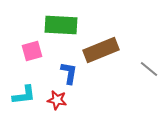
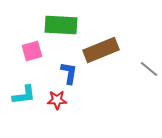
red star: rotated 12 degrees counterclockwise
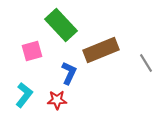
green rectangle: rotated 44 degrees clockwise
gray line: moved 3 px left, 6 px up; rotated 18 degrees clockwise
blue L-shape: rotated 15 degrees clockwise
cyan L-shape: rotated 45 degrees counterclockwise
